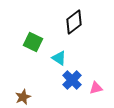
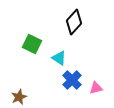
black diamond: rotated 10 degrees counterclockwise
green square: moved 1 px left, 2 px down
brown star: moved 4 px left
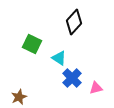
blue cross: moved 2 px up
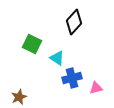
cyan triangle: moved 2 px left
blue cross: rotated 30 degrees clockwise
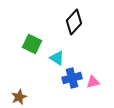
pink triangle: moved 3 px left, 6 px up
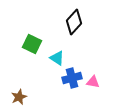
pink triangle: rotated 24 degrees clockwise
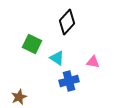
black diamond: moved 7 px left
blue cross: moved 3 px left, 3 px down
pink triangle: moved 20 px up
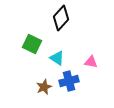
black diamond: moved 6 px left, 4 px up
pink triangle: moved 2 px left
brown star: moved 25 px right, 10 px up
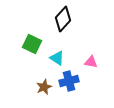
black diamond: moved 2 px right, 1 px down
